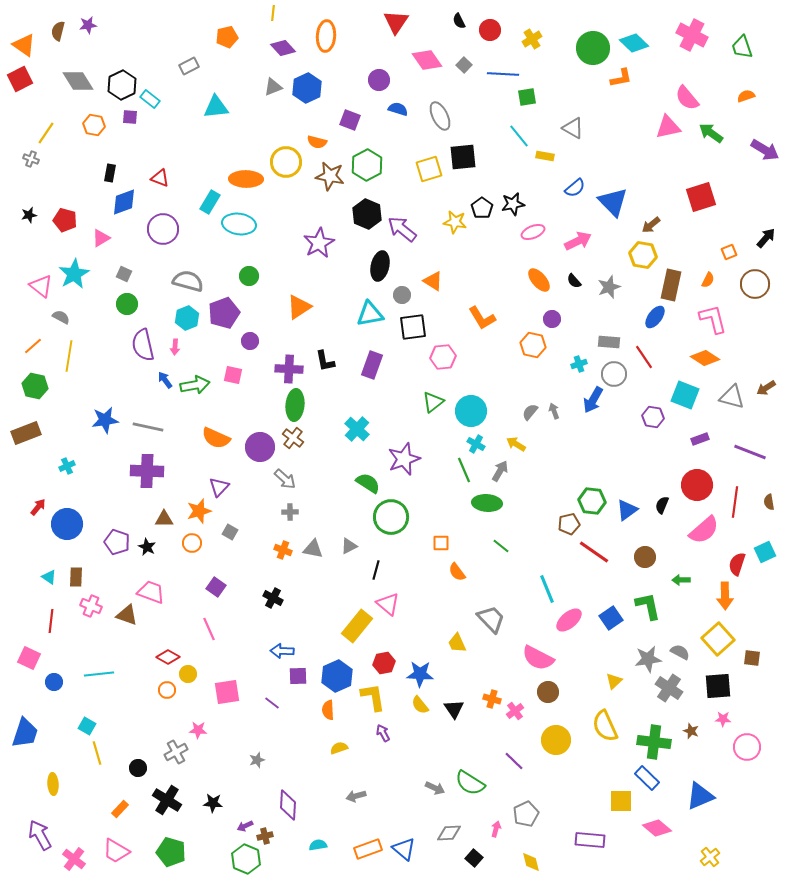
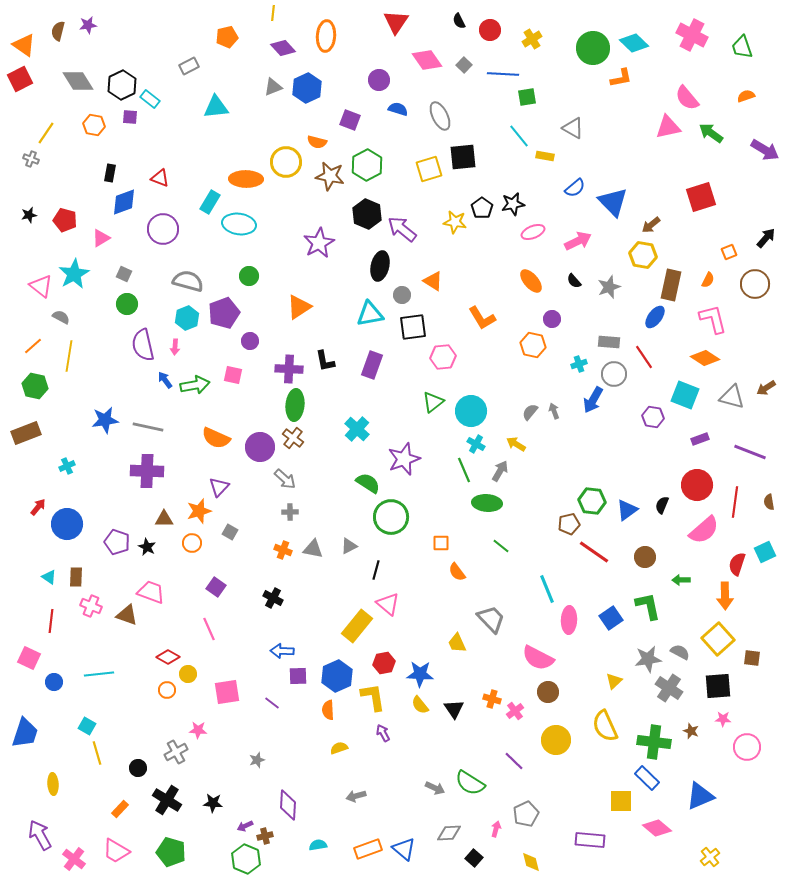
orange ellipse at (539, 280): moved 8 px left, 1 px down
pink ellipse at (569, 620): rotated 48 degrees counterclockwise
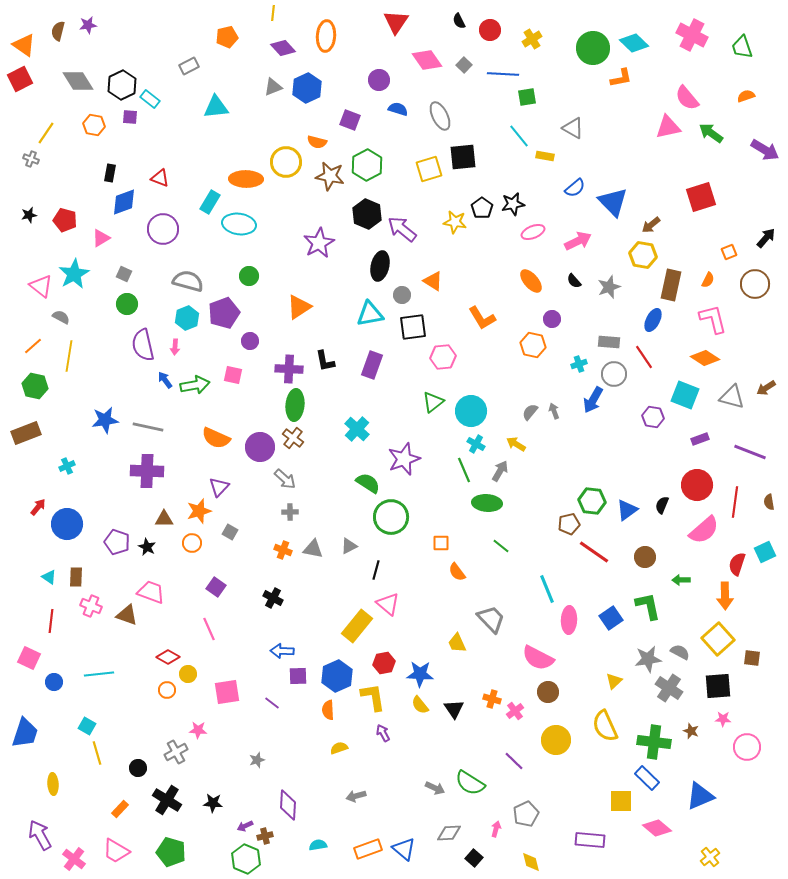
blue ellipse at (655, 317): moved 2 px left, 3 px down; rotated 10 degrees counterclockwise
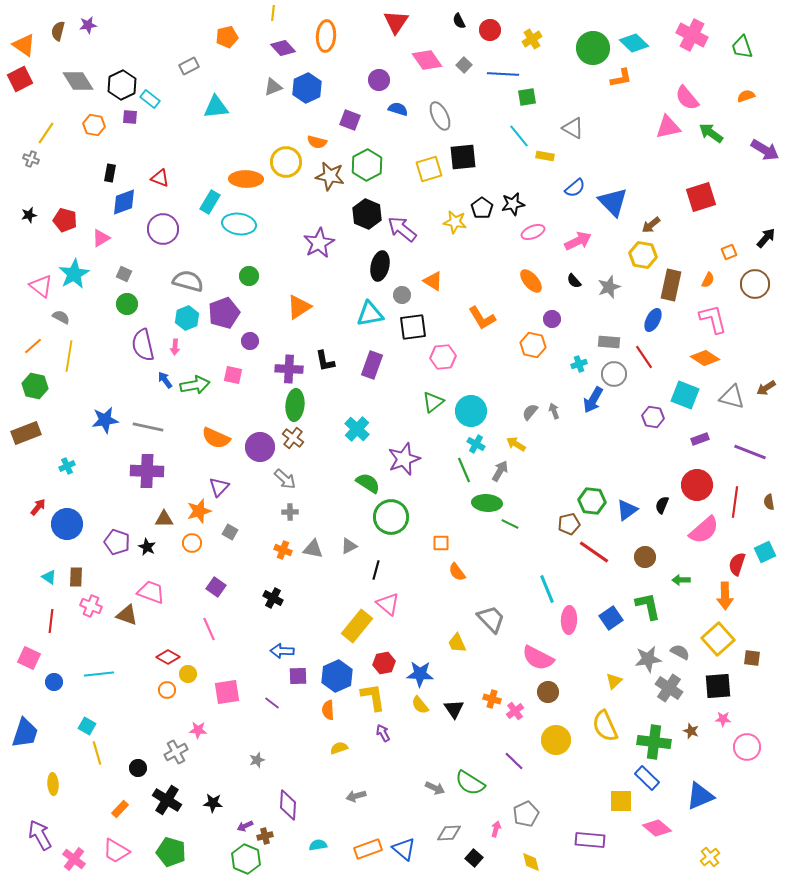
green line at (501, 546): moved 9 px right, 22 px up; rotated 12 degrees counterclockwise
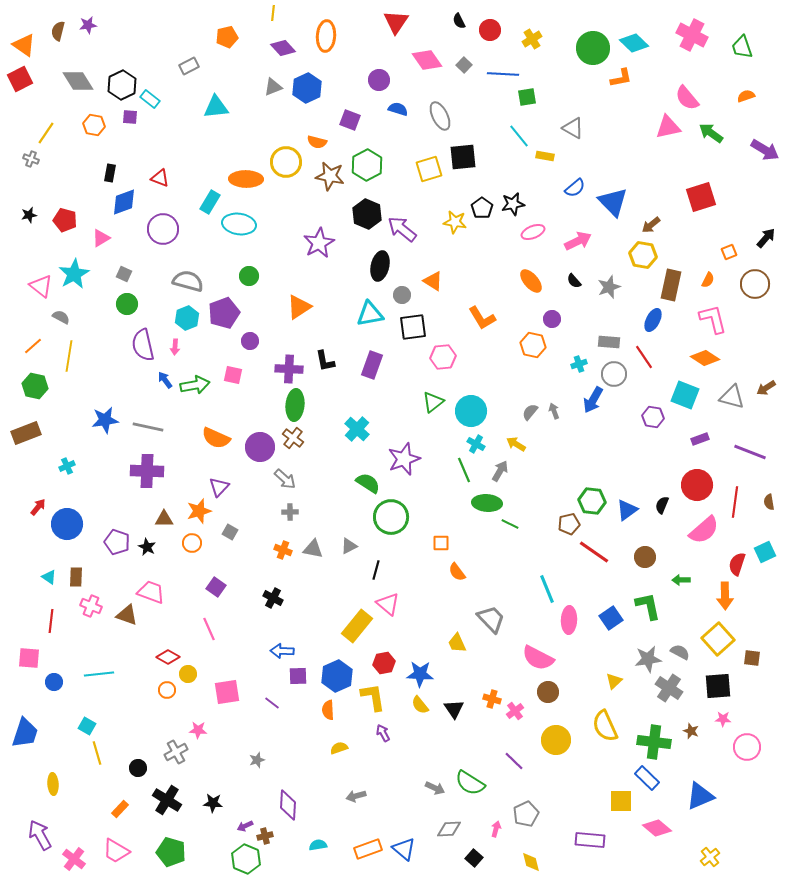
pink square at (29, 658): rotated 20 degrees counterclockwise
gray diamond at (449, 833): moved 4 px up
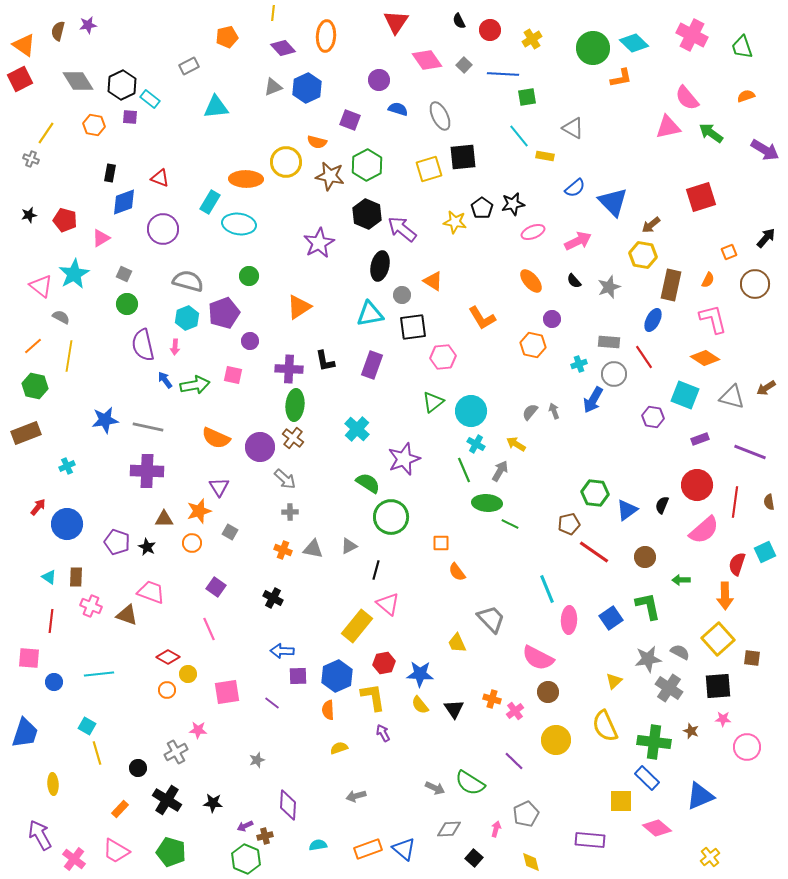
purple triangle at (219, 487): rotated 15 degrees counterclockwise
green hexagon at (592, 501): moved 3 px right, 8 px up
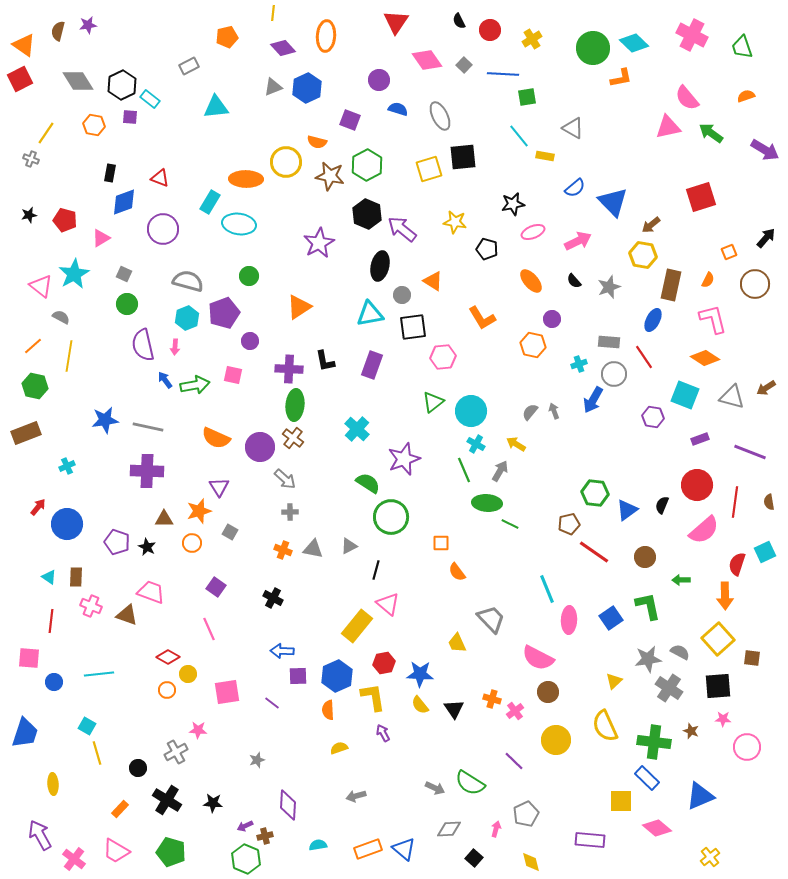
black pentagon at (482, 208): moved 5 px right, 41 px down; rotated 20 degrees counterclockwise
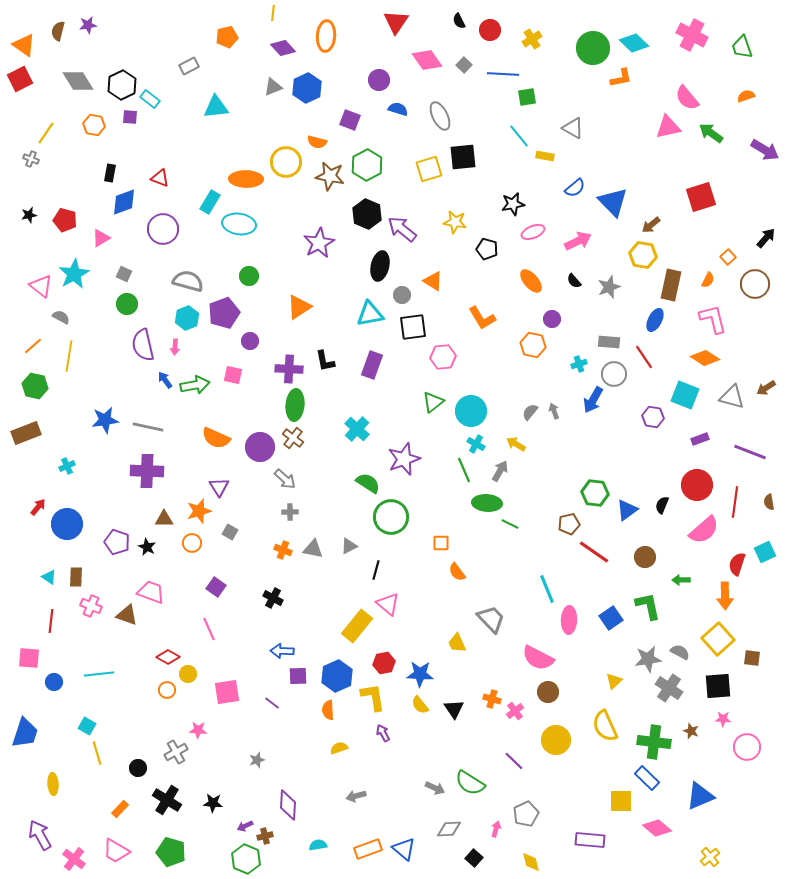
orange square at (729, 252): moved 1 px left, 5 px down; rotated 21 degrees counterclockwise
blue ellipse at (653, 320): moved 2 px right
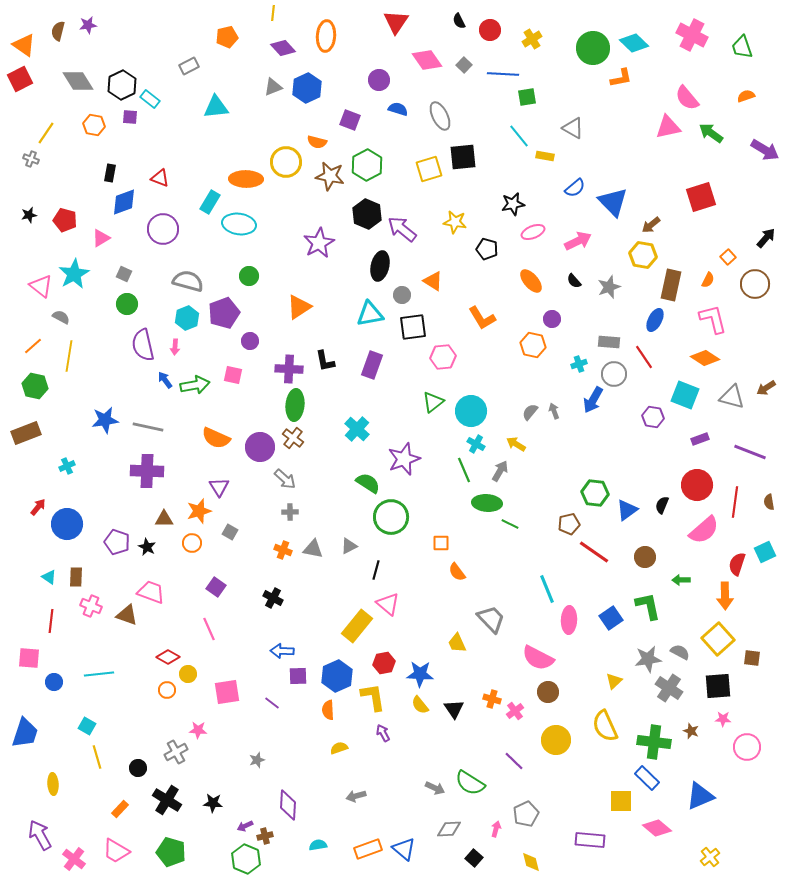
yellow line at (97, 753): moved 4 px down
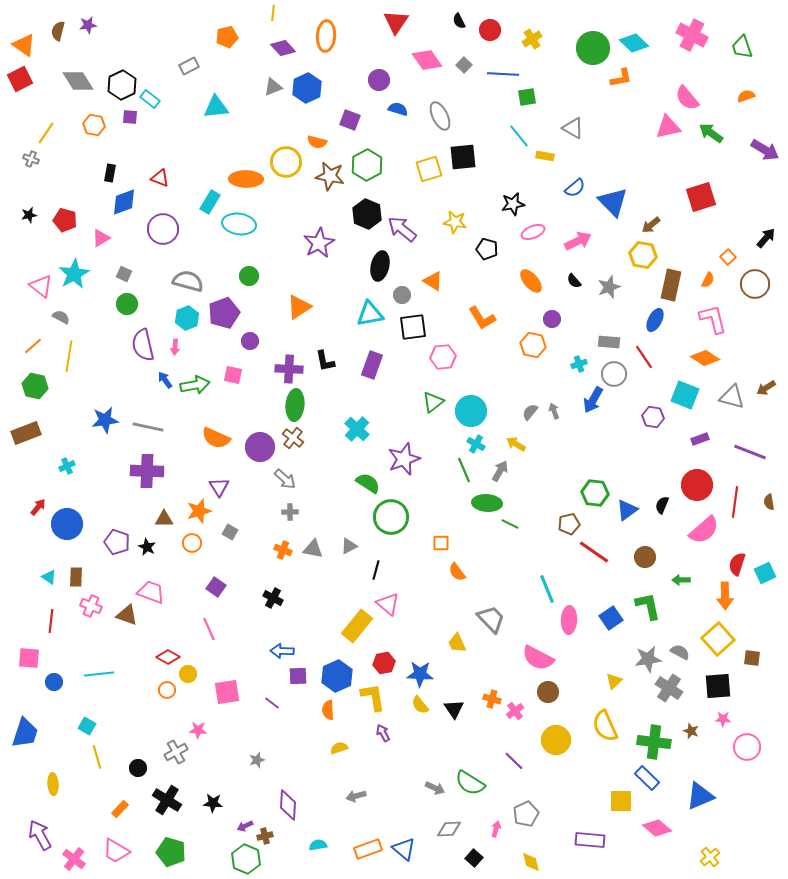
cyan square at (765, 552): moved 21 px down
